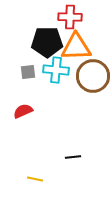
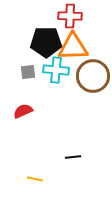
red cross: moved 1 px up
black pentagon: moved 1 px left
orange triangle: moved 3 px left
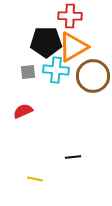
orange triangle: rotated 28 degrees counterclockwise
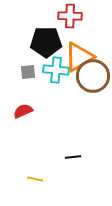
orange triangle: moved 6 px right, 10 px down
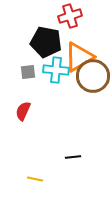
red cross: rotated 20 degrees counterclockwise
black pentagon: rotated 12 degrees clockwise
red semicircle: rotated 42 degrees counterclockwise
